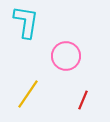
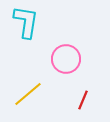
pink circle: moved 3 px down
yellow line: rotated 16 degrees clockwise
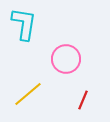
cyan L-shape: moved 2 px left, 2 px down
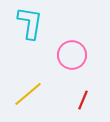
cyan L-shape: moved 6 px right, 1 px up
pink circle: moved 6 px right, 4 px up
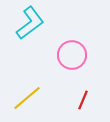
cyan L-shape: rotated 44 degrees clockwise
yellow line: moved 1 px left, 4 px down
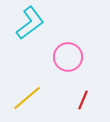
pink circle: moved 4 px left, 2 px down
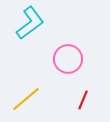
pink circle: moved 2 px down
yellow line: moved 1 px left, 1 px down
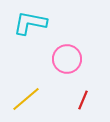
cyan L-shape: rotated 132 degrees counterclockwise
pink circle: moved 1 px left
